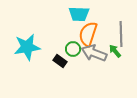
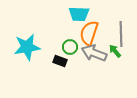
orange semicircle: moved 1 px right, 1 px up
green circle: moved 3 px left, 2 px up
black rectangle: rotated 16 degrees counterclockwise
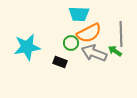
orange semicircle: rotated 135 degrees counterclockwise
green circle: moved 1 px right, 4 px up
green arrow: rotated 16 degrees counterclockwise
black rectangle: moved 1 px down
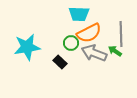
black rectangle: rotated 24 degrees clockwise
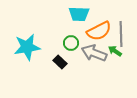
orange semicircle: moved 10 px right, 2 px up
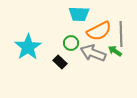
cyan star: moved 1 px right; rotated 24 degrees counterclockwise
gray arrow: moved 1 px left
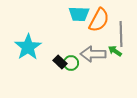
orange semicircle: moved 11 px up; rotated 35 degrees counterclockwise
green circle: moved 20 px down
gray arrow: moved 1 px down; rotated 20 degrees counterclockwise
